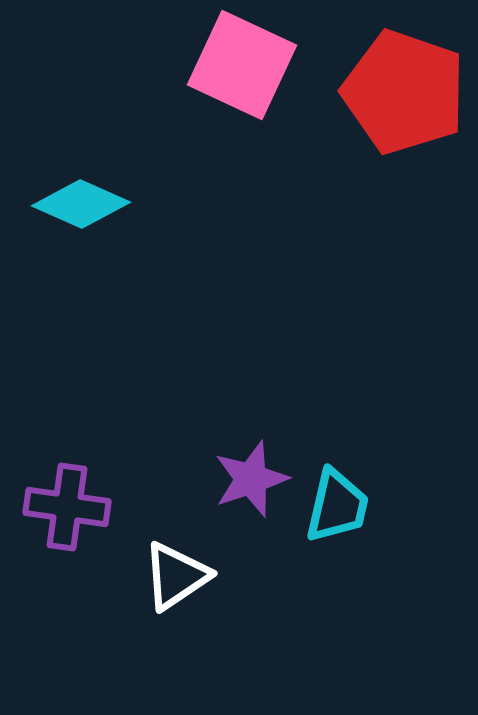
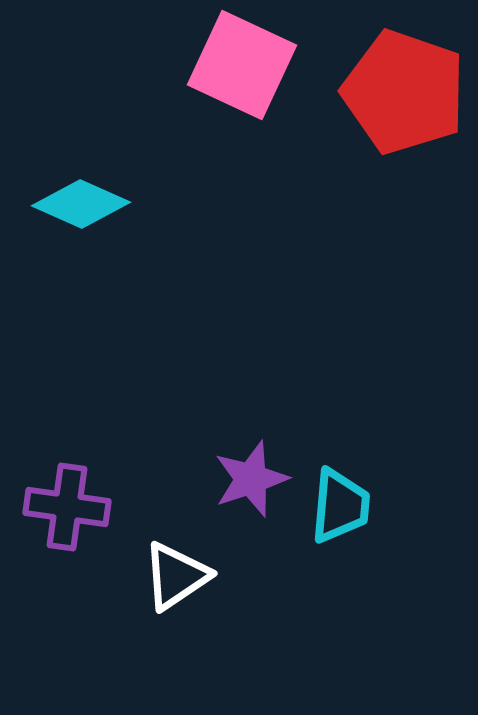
cyan trapezoid: moved 3 px right; rotated 8 degrees counterclockwise
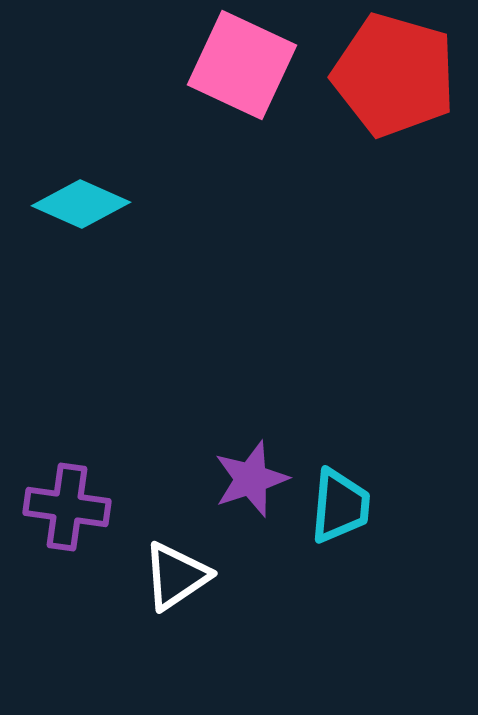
red pentagon: moved 10 px left, 17 px up; rotated 3 degrees counterclockwise
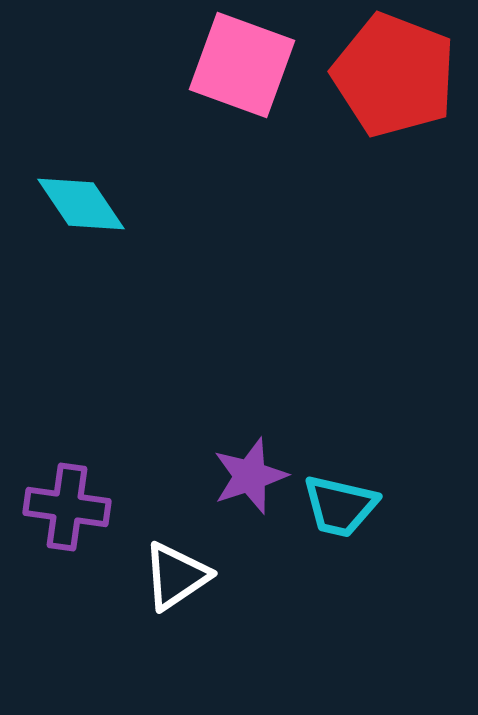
pink square: rotated 5 degrees counterclockwise
red pentagon: rotated 5 degrees clockwise
cyan diamond: rotated 32 degrees clockwise
purple star: moved 1 px left, 3 px up
cyan trapezoid: rotated 98 degrees clockwise
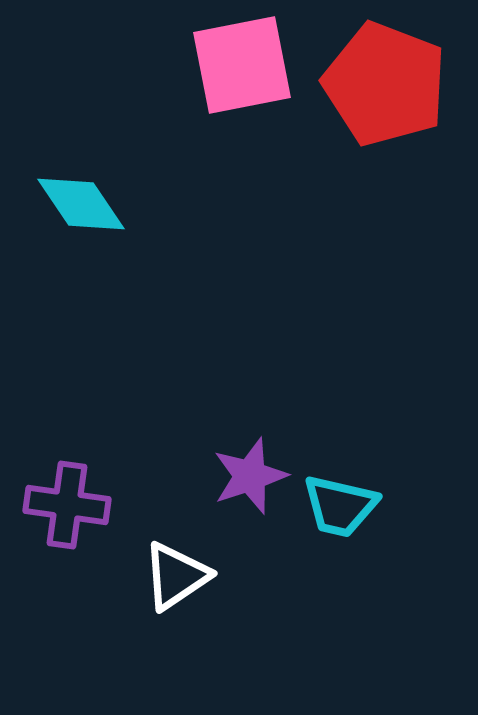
pink square: rotated 31 degrees counterclockwise
red pentagon: moved 9 px left, 9 px down
purple cross: moved 2 px up
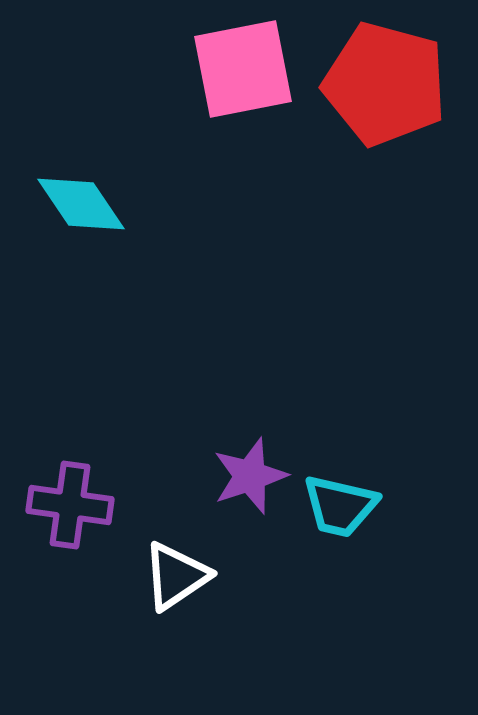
pink square: moved 1 px right, 4 px down
red pentagon: rotated 6 degrees counterclockwise
purple cross: moved 3 px right
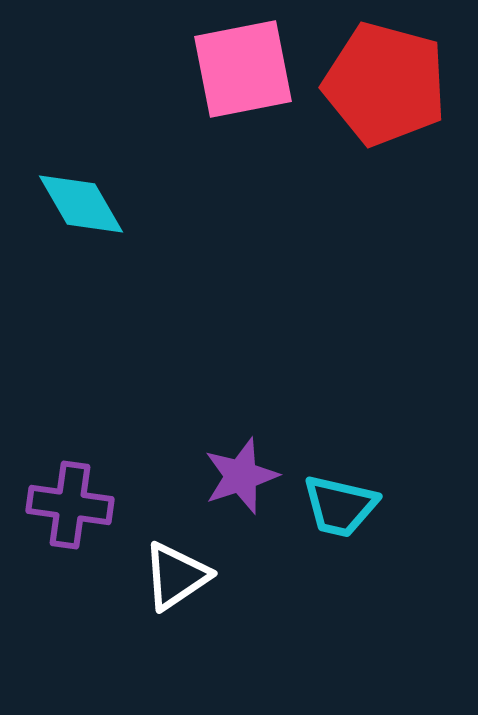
cyan diamond: rotated 4 degrees clockwise
purple star: moved 9 px left
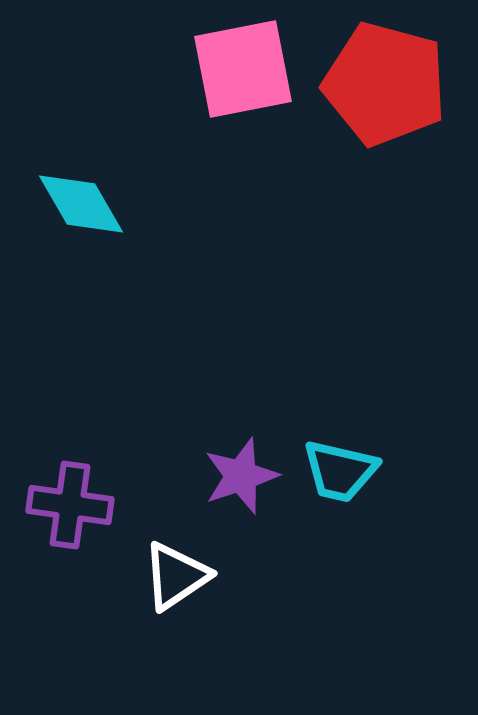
cyan trapezoid: moved 35 px up
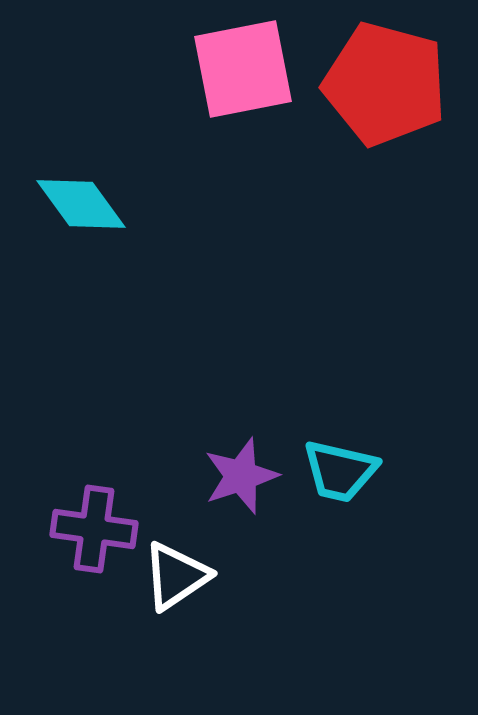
cyan diamond: rotated 6 degrees counterclockwise
purple cross: moved 24 px right, 24 px down
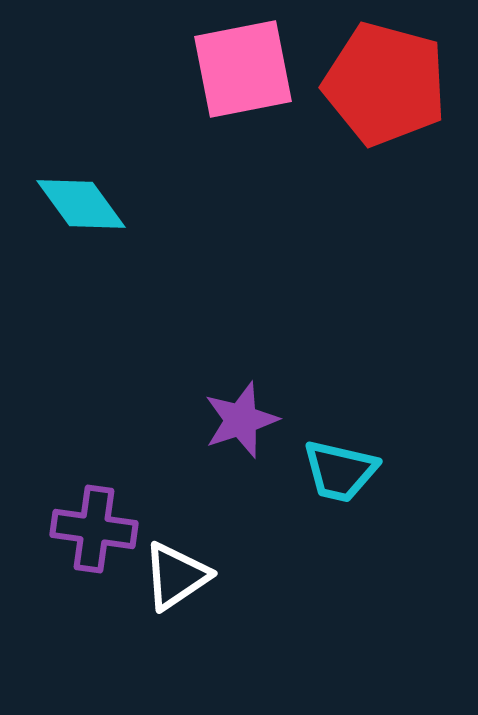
purple star: moved 56 px up
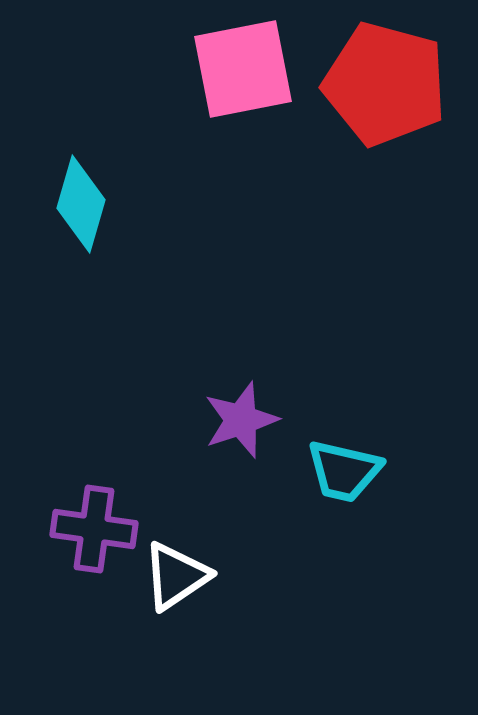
cyan diamond: rotated 52 degrees clockwise
cyan trapezoid: moved 4 px right
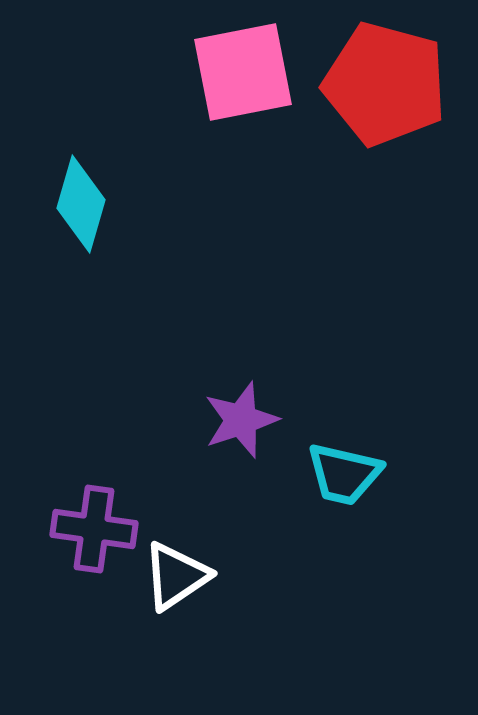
pink square: moved 3 px down
cyan trapezoid: moved 3 px down
